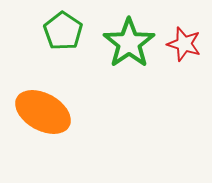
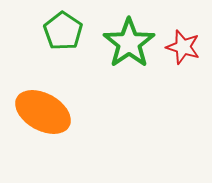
red star: moved 1 px left, 3 px down
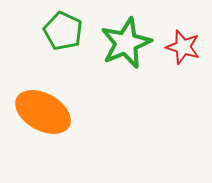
green pentagon: rotated 9 degrees counterclockwise
green star: moved 3 px left; rotated 12 degrees clockwise
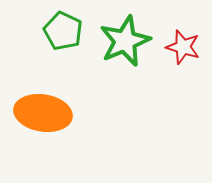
green star: moved 1 px left, 2 px up
orange ellipse: moved 1 px down; rotated 20 degrees counterclockwise
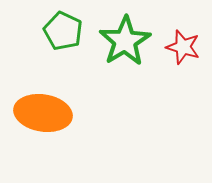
green star: rotated 9 degrees counterclockwise
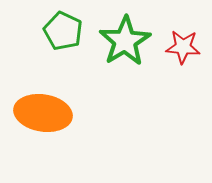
red star: rotated 12 degrees counterclockwise
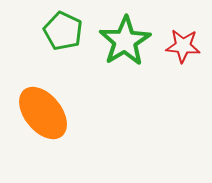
red star: moved 1 px up
orange ellipse: rotated 42 degrees clockwise
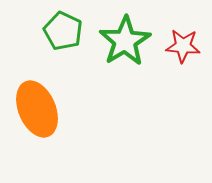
orange ellipse: moved 6 px left, 4 px up; rotated 16 degrees clockwise
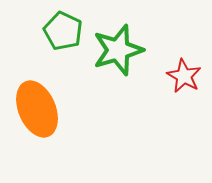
green star: moved 7 px left, 9 px down; rotated 15 degrees clockwise
red star: moved 1 px right, 30 px down; rotated 24 degrees clockwise
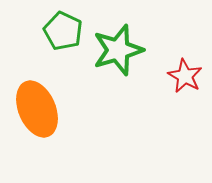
red star: moved 1 px right
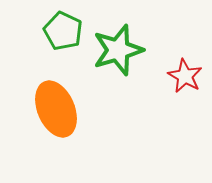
orange ellipse: moved 19 px right
